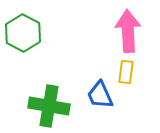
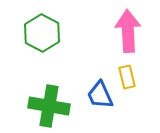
green hexagon: moved 19 px right
yellow rectangle: moved 1 px right, 5 px down; rotated 20 degrees counterclockwise
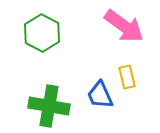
pink arrow: moved 4 px left, 5 px up; rotated 129 degrees clockwise
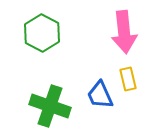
pink arrow: moved 6 px down; rotated 48 degrees clockwise
yellow rectangle: moved 1 px right, 2 px down
green cross: moved 1 px right; rotated 9 degrees clockwise
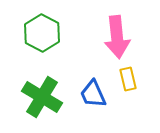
pink arrow: moved 7 px left, 5 px down
blue trapezoid: moved 7 px left, 1 px up
green cross: moved 8 px left, 9 px up; rotated 12 degrees clockwise
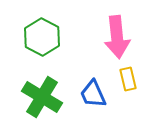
green hexagon: moved 4 px down
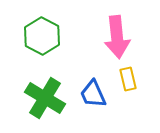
green hexagon: moved 1 px up
green cross: moved 3 px right, 1 px down
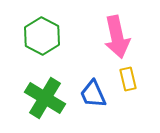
pink arrow: rotated 6 degrees counterclockwise
